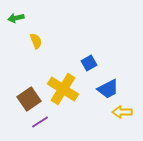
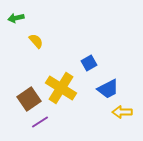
yellow semicircle: rotated 21 degrees counterclockwise
yellow cross: moved 2 px left, 1 px up
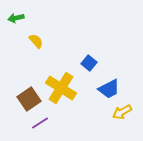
blue square: rotated 21 degrees counterclockwise
blue trapezoid: moved 1 px right
yellow arrow: rotated 30 degrees counterclockwise
purple line: moved 1 px down
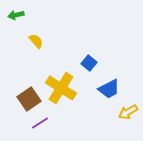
green arrow: moved 3 px up
yellow arrow: moved 6 px right
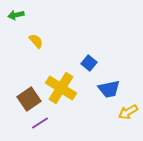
blue trapezoid: rotated 15 degrees clockwise
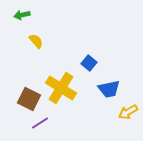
green arrow: moved 6 px right
brown square: rotated 30 degrees counterclockwise
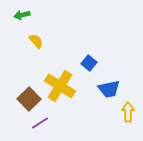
yellow cross: moved 1 px left, 2 px up
brown square: rotated 20 degrees clockwise
yellow arrow: rotated 120 degrees clockwise
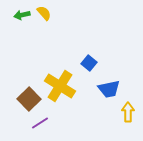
yellow semicircle: moved 8 px right, 28 px up
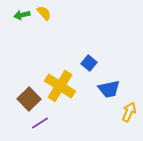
yellow arrow: moved 1 px right; rotated 24 degrees clockwise
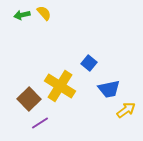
yellow arrow: moved 3 px left, 2 px up; rotated 30 degrees clockwise
